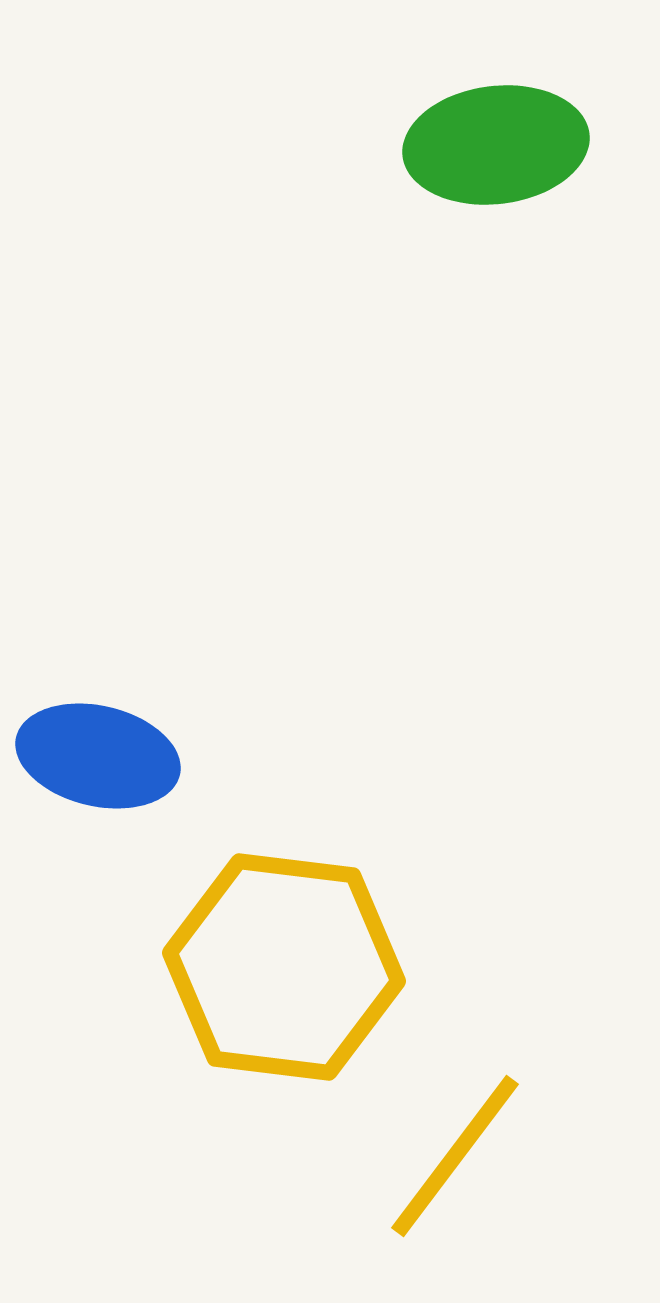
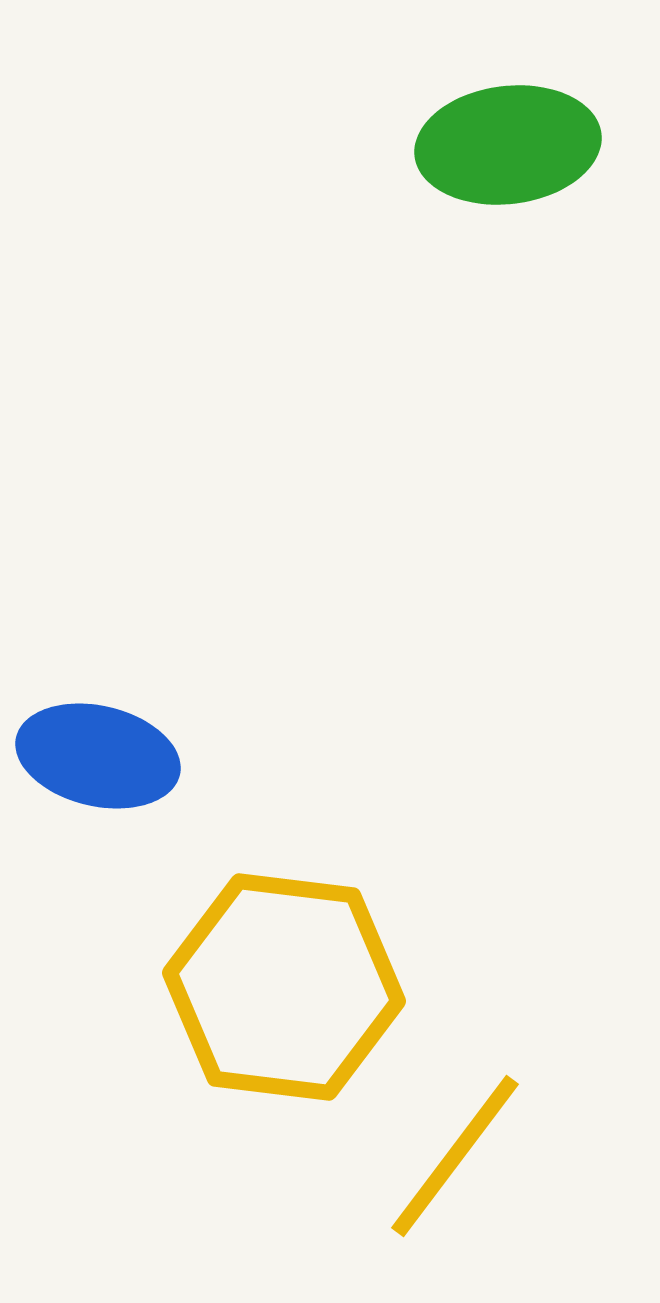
green ellipse: moved 12 px right
yellow hexagon: moved 20 px down
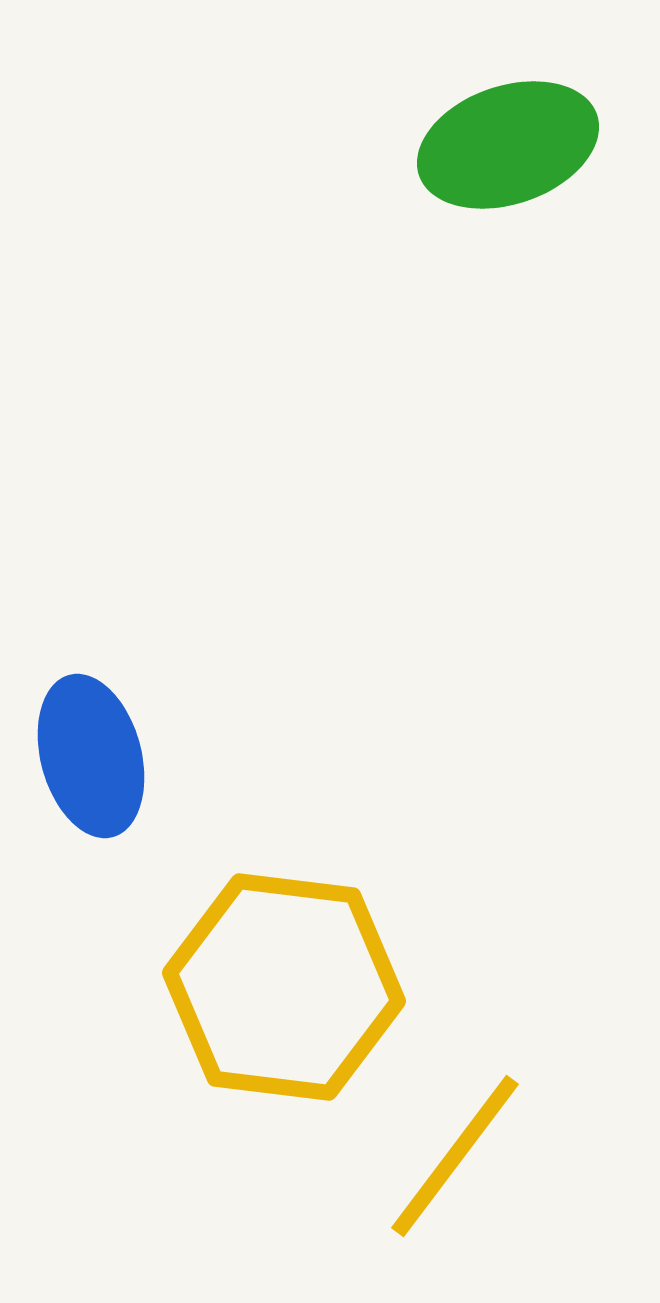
green ellipse: rotated 12 degrees counterclockwise
blue ellipse: moved 7 px left; rotated 62 degrees clockwise
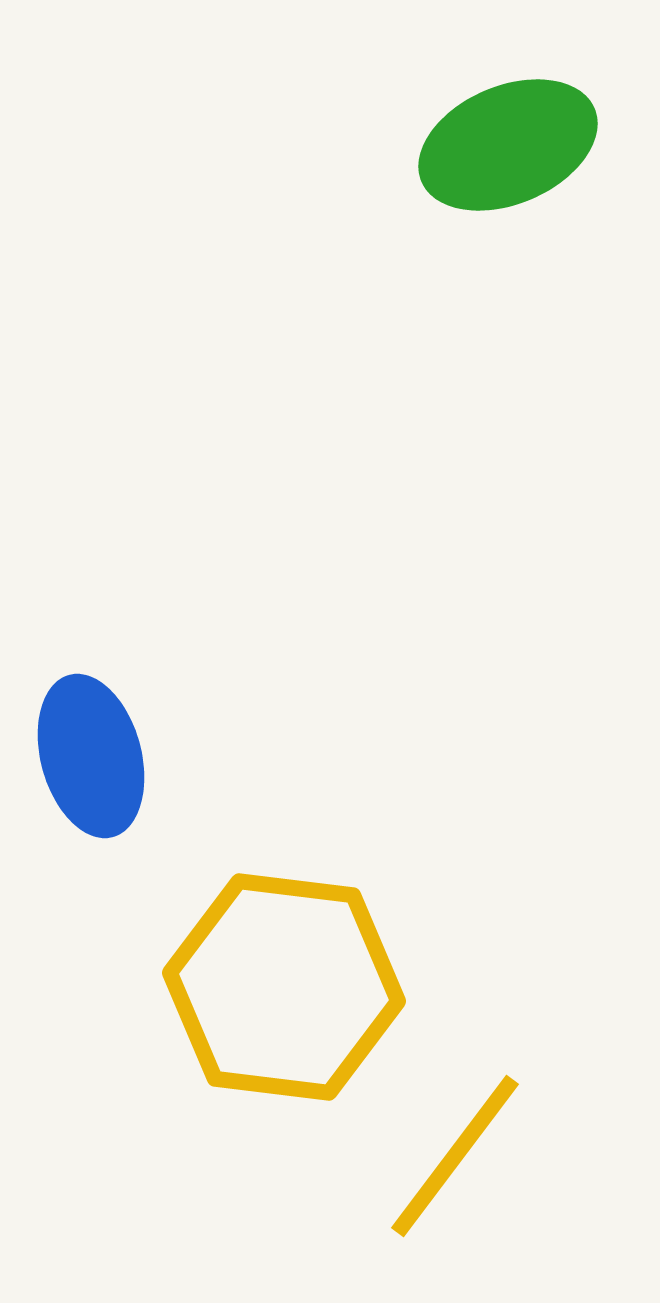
green ellipse: rotated 4 degrees counterclockwise
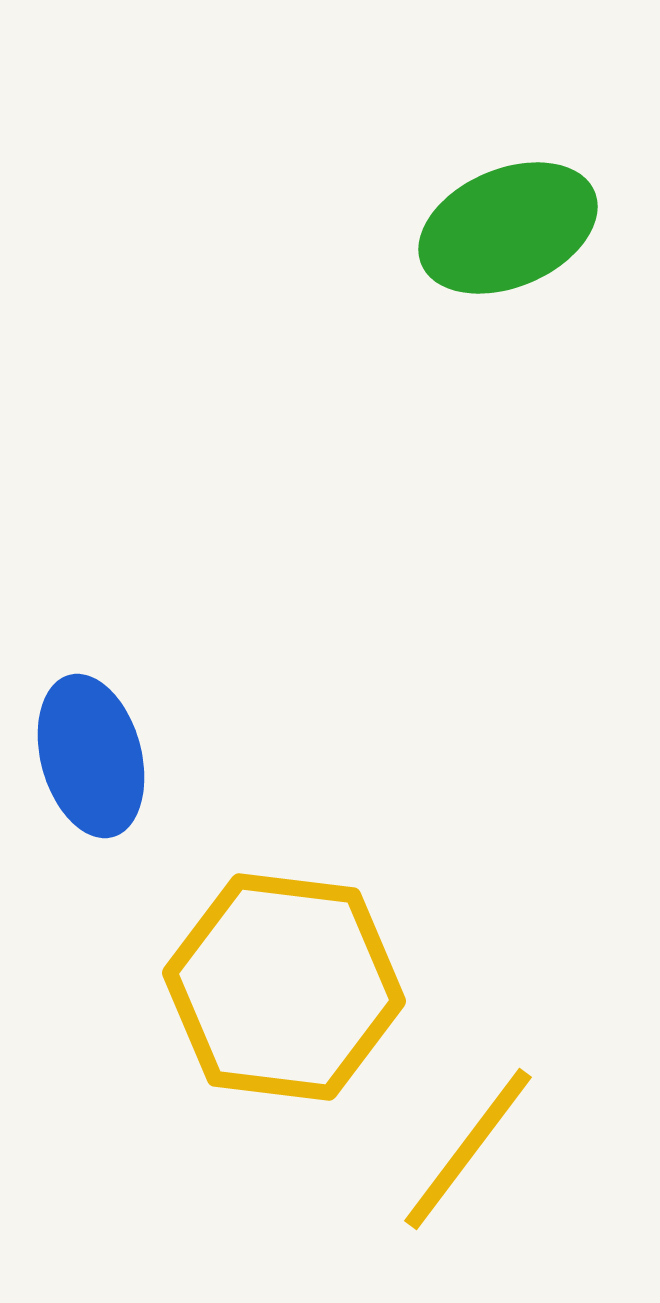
green ellipse: moved 83 px down
yellow line: moved 13 px right, 7 px up
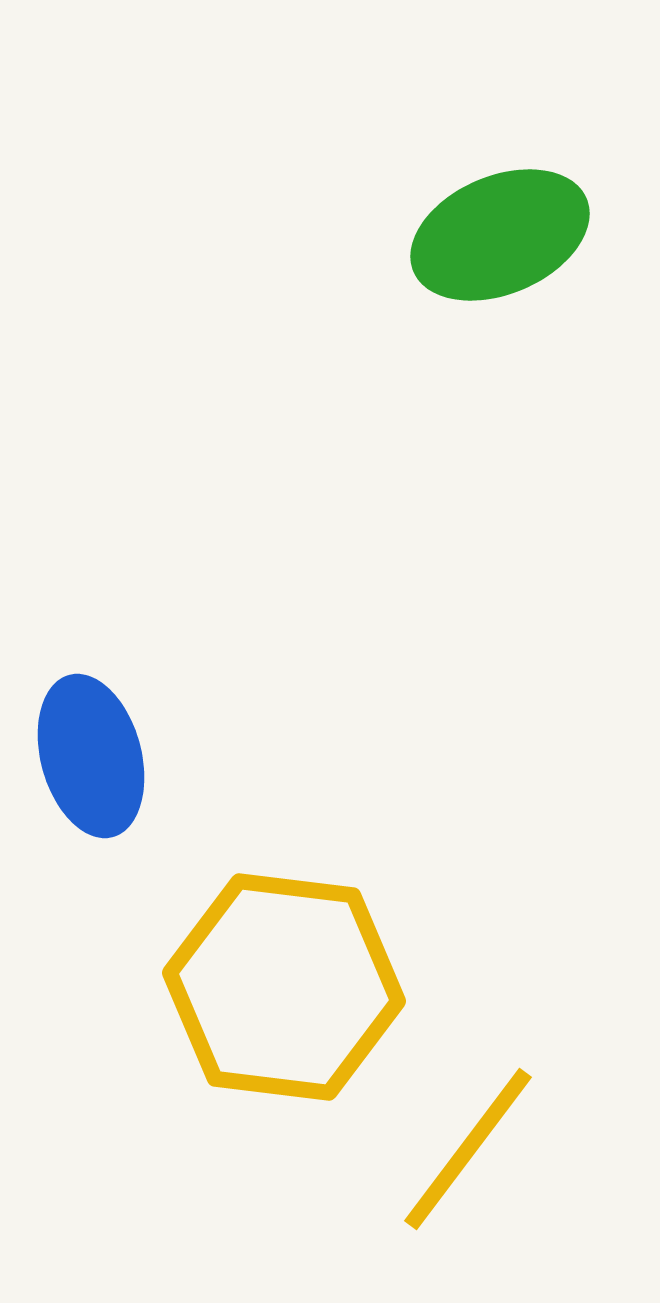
green ellipse: moved 8 px left, 7 px down
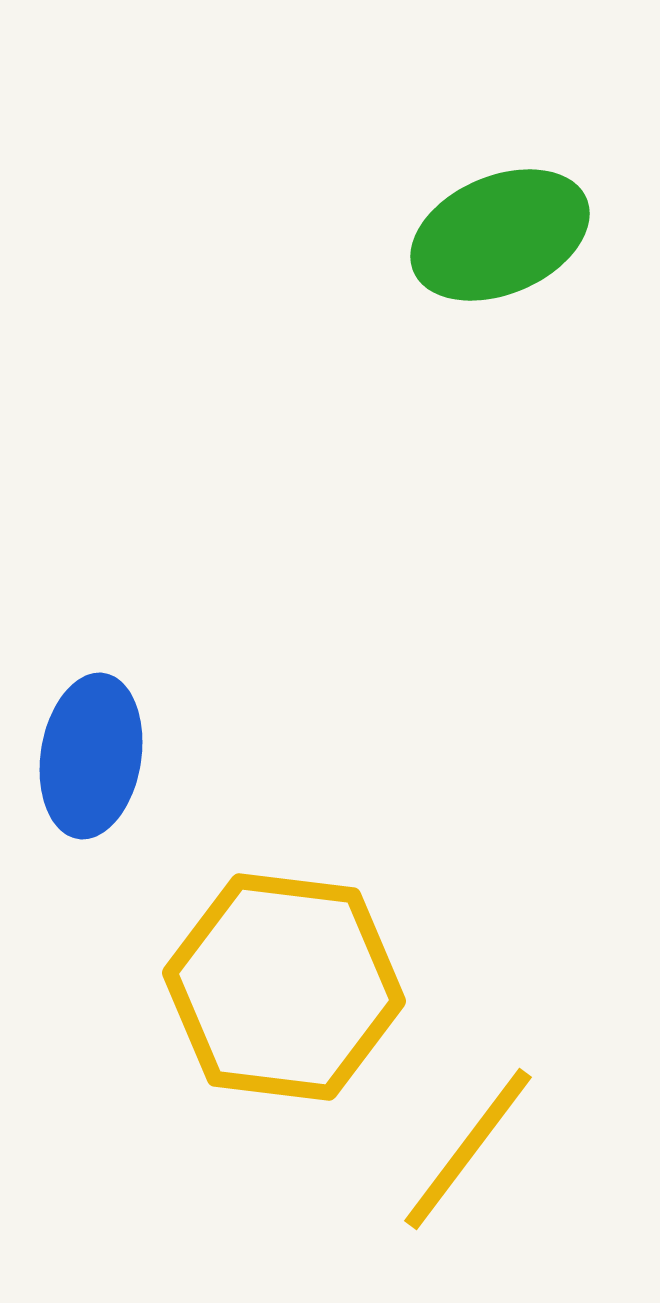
blue ellipse: rotated 24 degrees clockwise
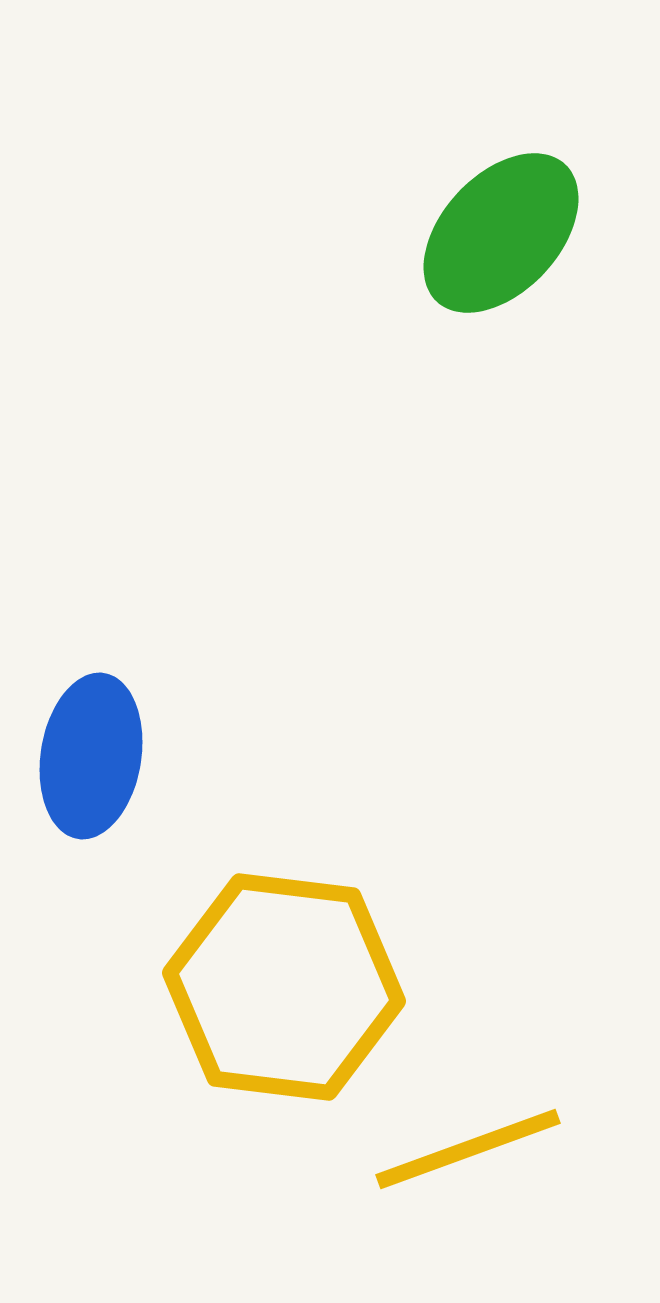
green ellipse: moved 1 px right, 2 px up; rotated 24 degrees counterclockwise
yellow line: rotated 33 degrees clockwise
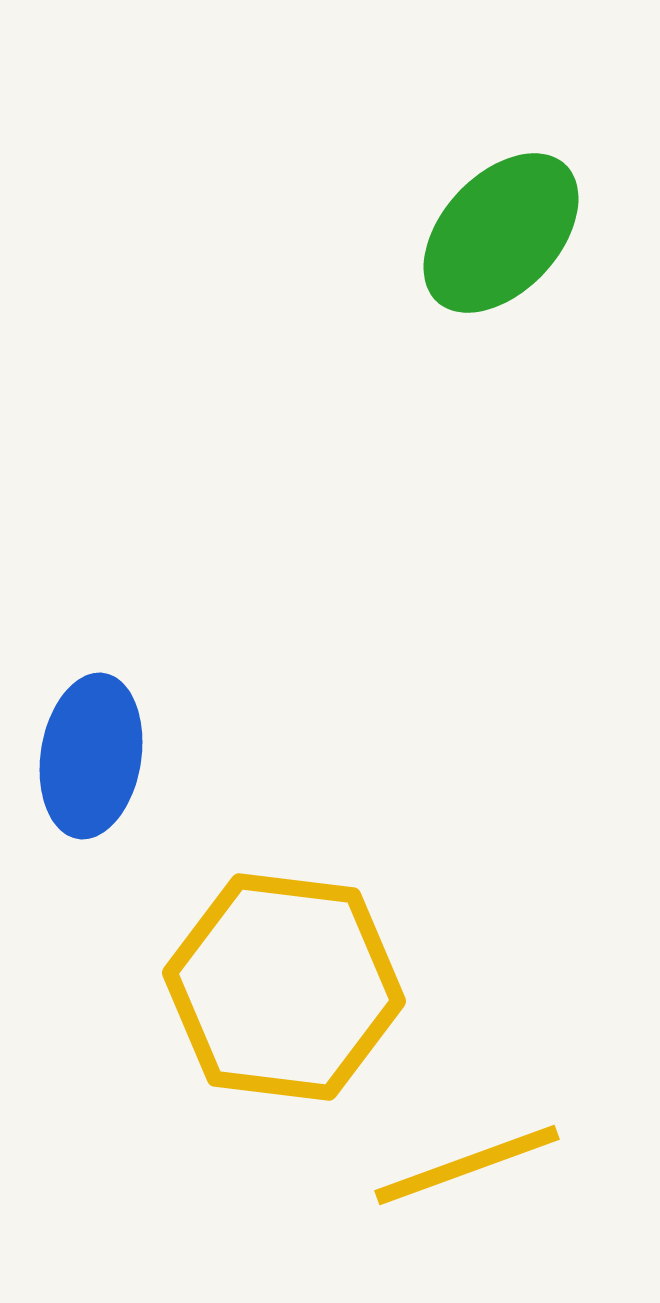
yellow line: moved 1 px left, 16 px down
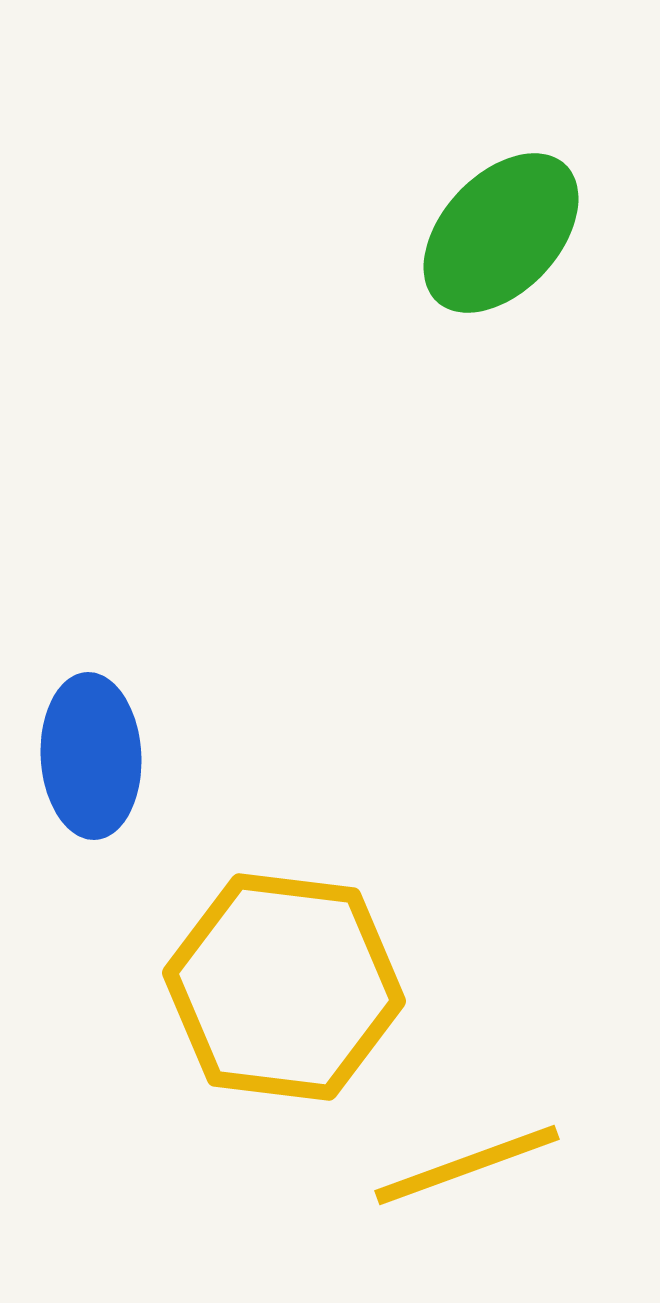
blue ellipse: rotated 12 degrees counterclockwise
